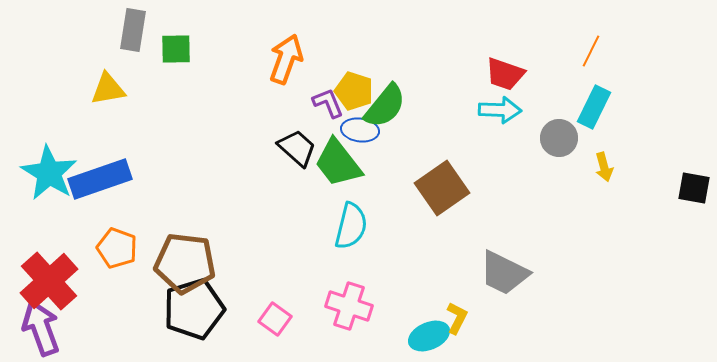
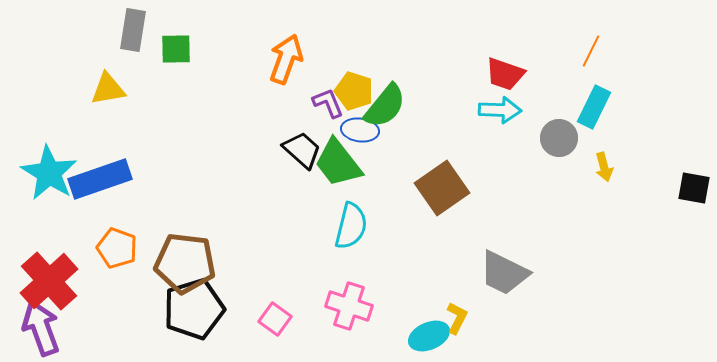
black trapezoid: moved 5 px right, 2 px down
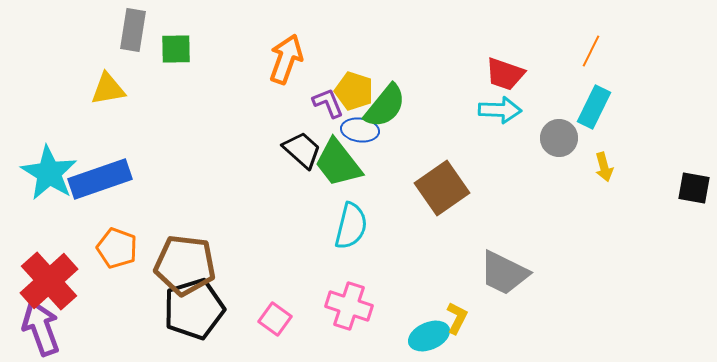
brown pentagon: moved 2 px down
